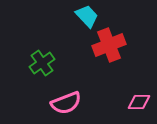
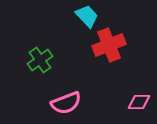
green cross: moved 2 px left, 3 px up
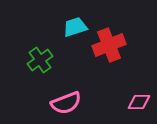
cyan trapezoid: moved 12 px left, 11 px down; rotated 65 degrees counterclockwise
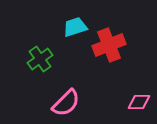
green cross: moved 1 px up
pink semicircle: rotated 24 degrees counterclockwise
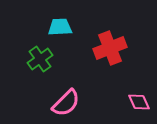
cyan trapezoid: moved 15 px left; rotated 15 degrees clockwise
red cross: moved 1 px right, 3 px down
pink diamond: rotated 65 degrees clockwise
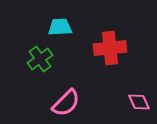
red cross: rotated 16 degrees clockwise
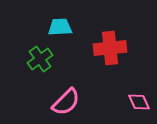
pink semicircle: moved 1 px up
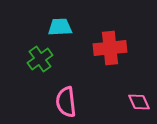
pink semicircle: rotated 128 degrees clockwise
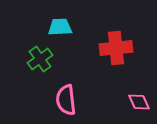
red cross: moved 6 px right
pink semicircle: moved 2 px up
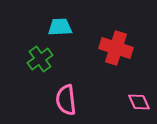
red cross: rotated 24 degrees clockwise
